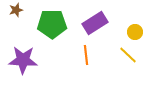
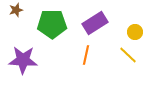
orange line: rotated 18 degrees clockwise
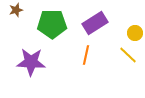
yellow circle: moved 1 px down
purple star: moved 8 px right, 2 px down
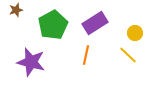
green pentagon: moved 1 px right, 1 px down; rotated 28 degrees counterclockwise
purple star: rotated 12 degrees clockwise
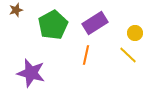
purple star: moved 11 px down
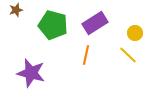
green pentagon: rotated 28 degrees counterclockwise
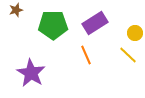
green pentagon: rotated 16 degrees counterclockwise
orange line: rotated 36 degrees counterclockwise
purple star: rotated 16 degrees clockwise
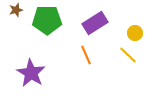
green pentagon: moved 6 px left, 5 px up
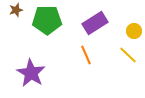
yellow circle: moved 1 px left, 2 px up
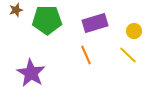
purple rectangle: rotated 15 degrees clockwise
